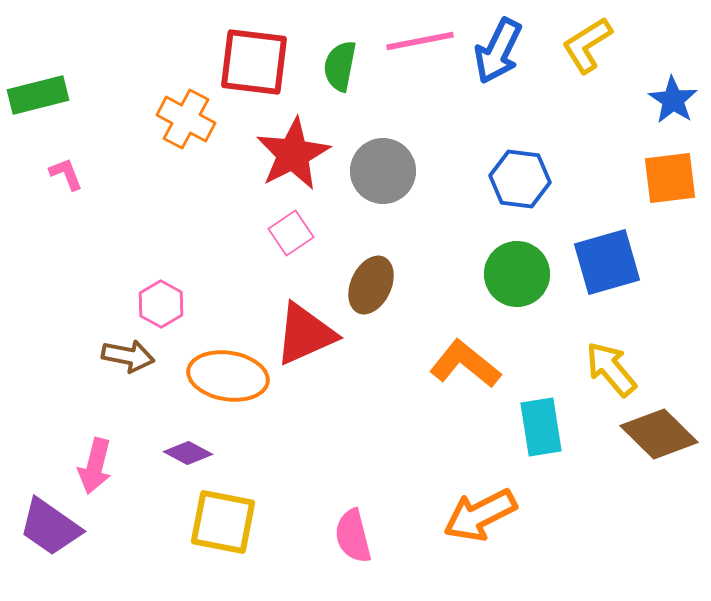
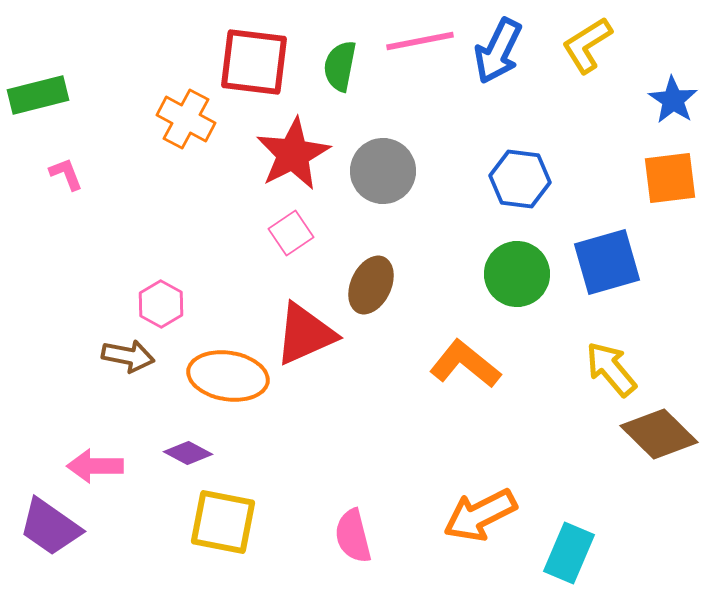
cyan rectangle: moved 28 px right, 126 px down; rotated 32 degrees clockwise
pink arrow: rotated 76 degrees clockwise
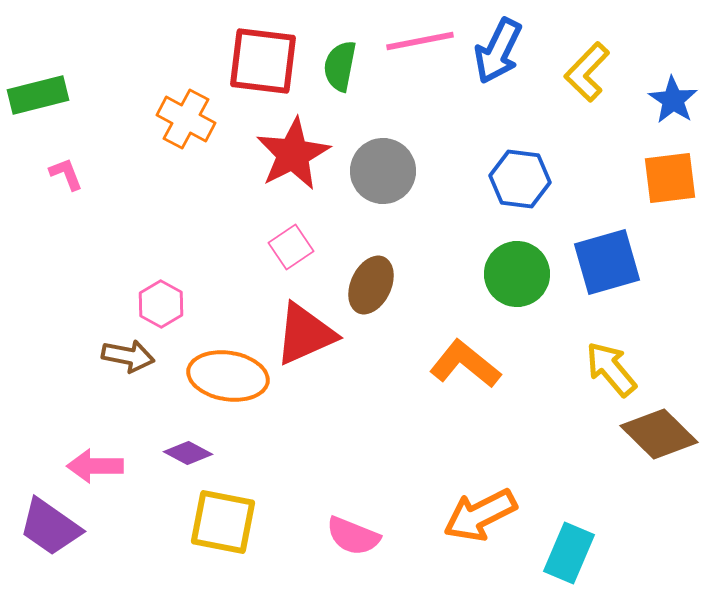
yellow L-shape: moved 27 px down; rotated 14 degrees counterclockwise
red square: moved 9 px right, 1 px up
pink square: moved 14 px down
pink semicircle: rotated 54 degrees counterclockwise
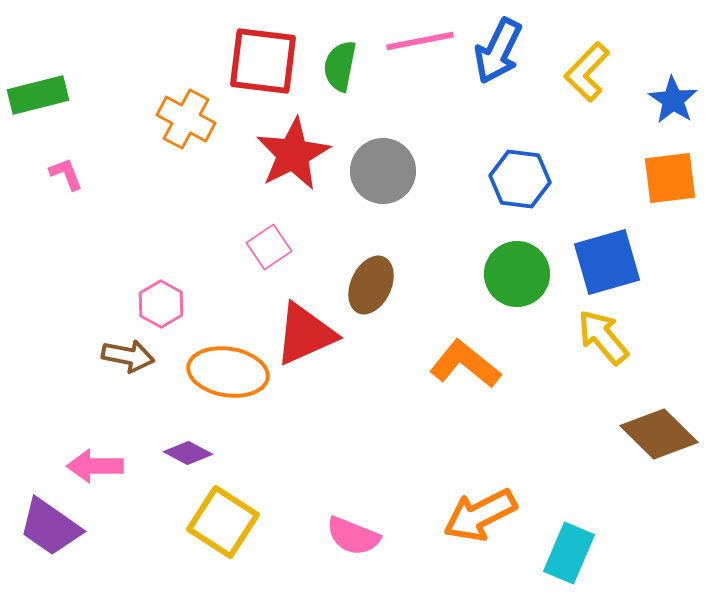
pink square: moved 22 px left
yellow arrow: moved 8 px left, 32 px up
orange ellipse: moved 4 px up
yellow square: rotated 22 degrees clockwise
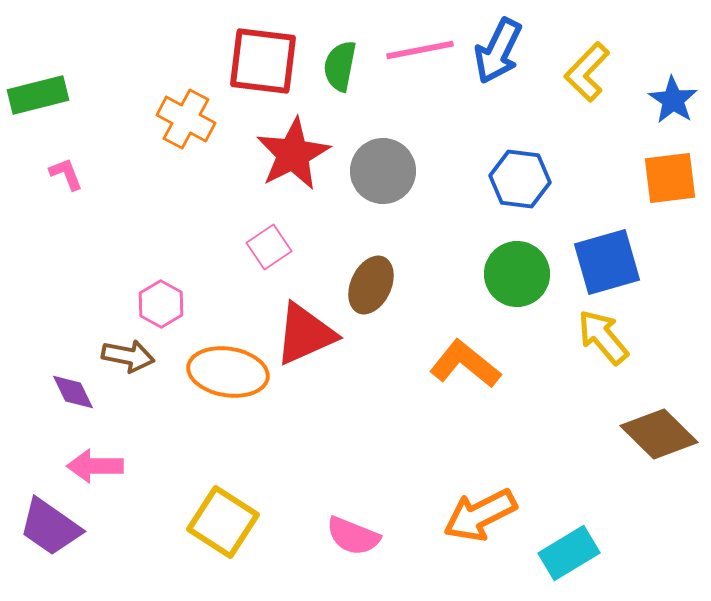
pink line: moved 9 px down
purple diamond: moved 115 px left, 61 px up; rotated 36 degrees clockwise
cyan rectangle: rotated 36 degrees clockwise
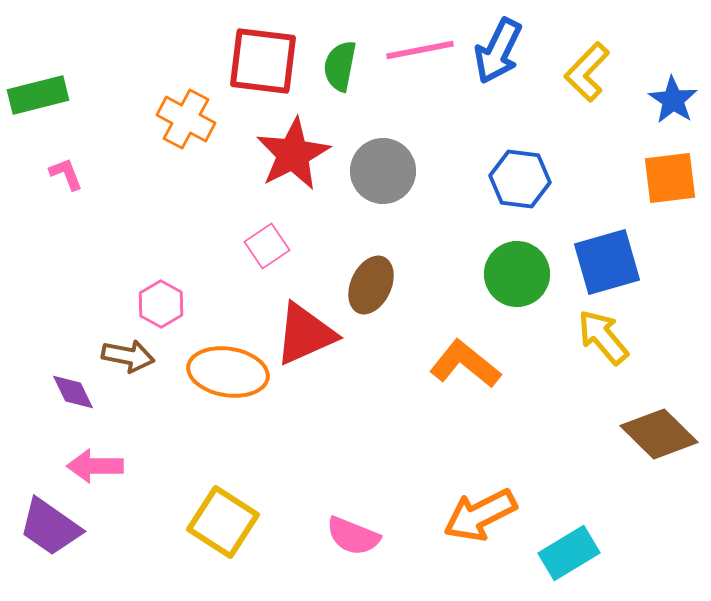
pink square: moved 2 px left, 1 px up
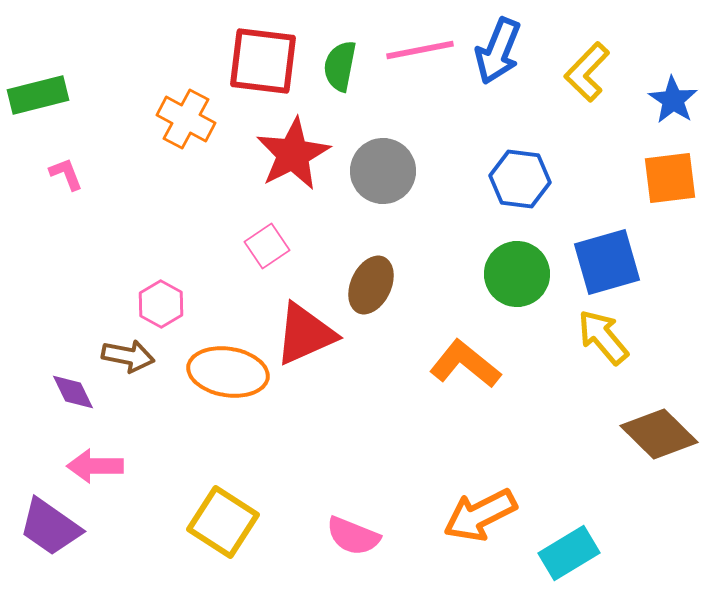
blue arrow: rotated 4 degrees counterclockwise
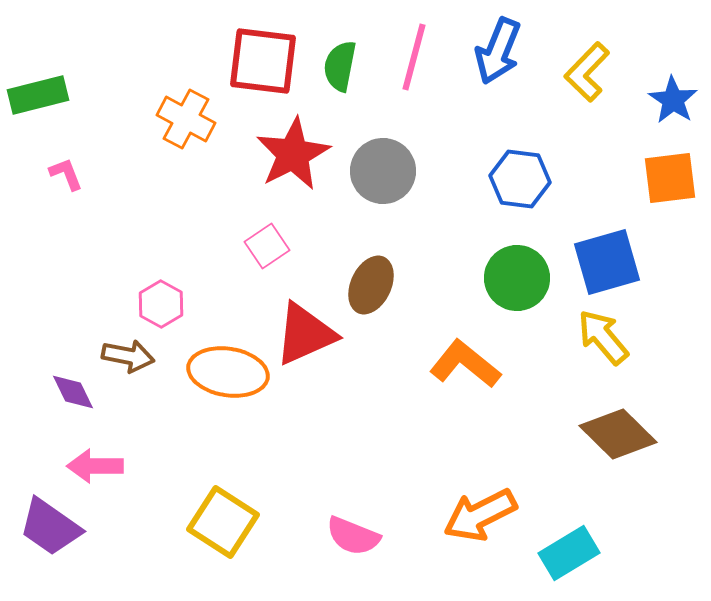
pink line: moved 6 px left, 7 px down; rotated 64 degrees counterclockwise
green circle: moved 4 px down
brown diamond: moved 41 px left
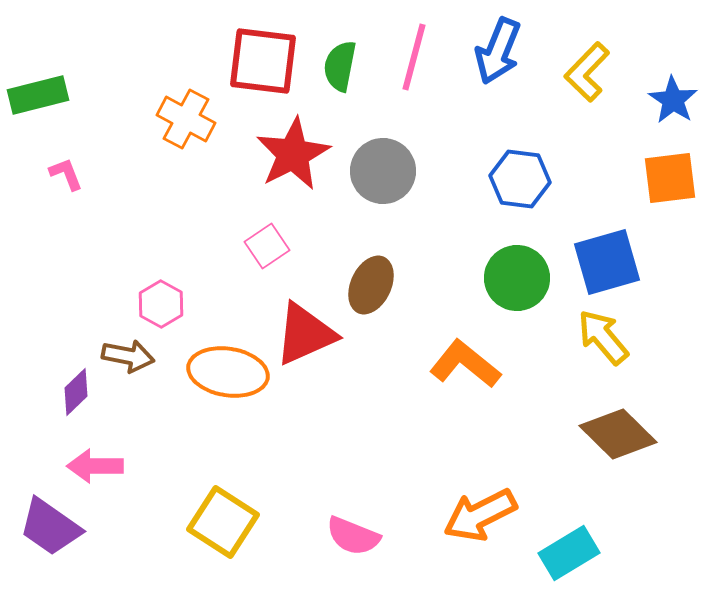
purple diamond: moved 3 px right; rotated 72 degrees clockwise
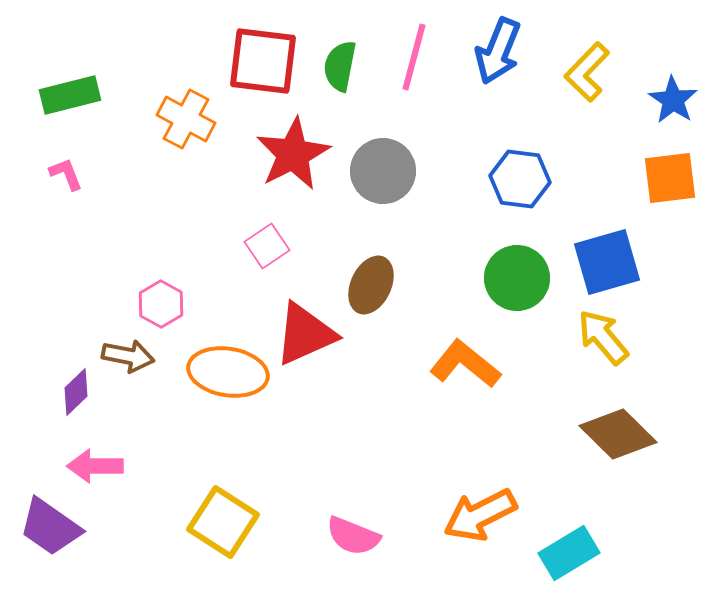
green rectangle: moved 32 px right
